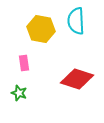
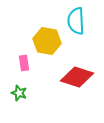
yellow hexagon: moved 6 px right, 12 px down
red diamond: moved 2 px up
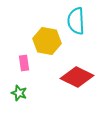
red diamond: rotated 8 degrees clockwise
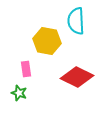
pink rectangle: moved 2 px right, 6 px down
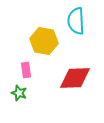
yellow hexagon: moved 3 px left
pink rectangle: moved 1 px down
red diamond: moved 2 px left, 1 px down; rotated 28 degrees counterclockwise
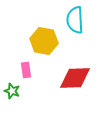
cyan semicircle: moved 1 px left, 1 px up
green star: moved 7 px left, 2 px up
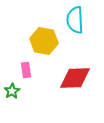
green star: rotated 21 degrees clockwise
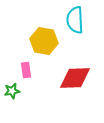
green star: rotated 21 degrees clockwise
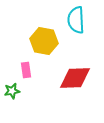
cyan semicircle: moved 1 px right
